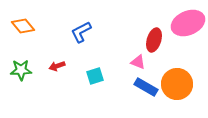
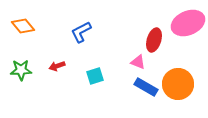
orange circle: moved 1 px right
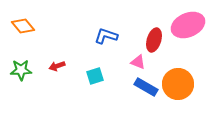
pink ellipse: moved 2 px down
blue L-shape: moved 25 px right, 4 px down; rotated 45 degrees clockwise
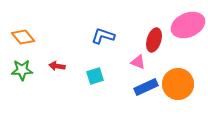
orange diamond: moved 11 px down
blue L-shape: moved 3 px left
red arrow: rotated 28 degrees clockwise
green star: moved 1 px right
blue rectangle: rotated 55 degrees counterclockwise
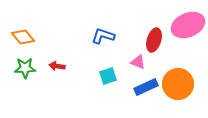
green star: moved 3 px right, 2 px up
cyan square: moved 13 px right
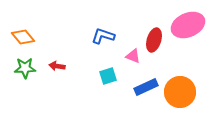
pink triangle: moved 5 px left, 6 px up
orange circle: moved 2 px right, 8 px down
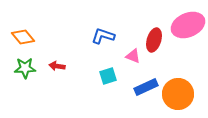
orange circle: moved 2 px left, 2 px down
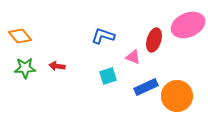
orange diamond: moved 3 px left, 1 px up
pink triangle: moved 1 px down
orange circle: moved 1 px left, 2 px down
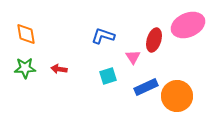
orange diamond: moved 6 px right, 2 px up; rotated 30 degrees clockwise
pink triangle: rotated 35 degrees clockwise
red arrow: moved 2 px right, 3 px down
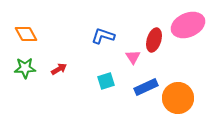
orange diamond: rotated 20 degrees counterclockwise
red arrow: rotated 140 degrees clockwise
cyan square: moved 2 px left, 5 px down
orange circle: moved 1 px right, 2 px down
